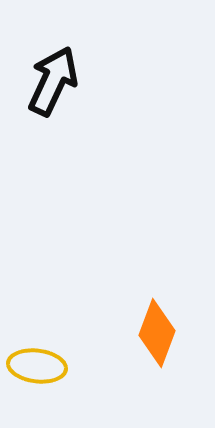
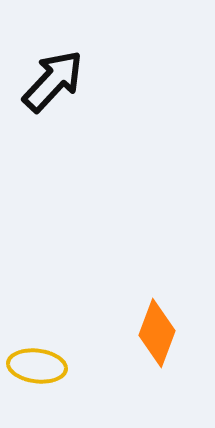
black arrow: rotated 18 degrees clockwise
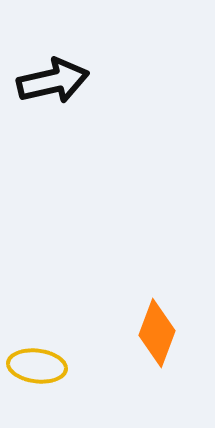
black arrow: rotated 34 degrees clockwise
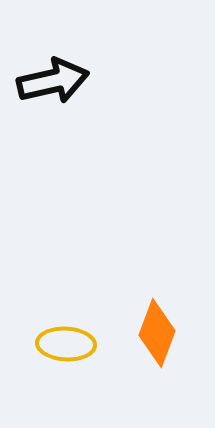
yellow ellipse: moved 29 px right, 22 px up; rotated 4 degrees counterclockwise
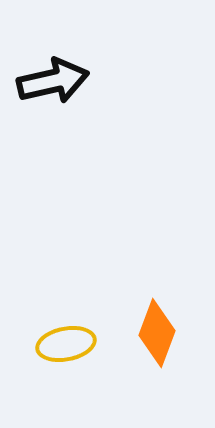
yellow ellipse: rotated 14 degrees counterclockwise
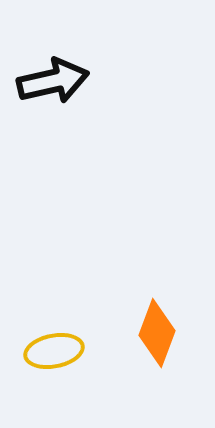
yellow ellipse: moved 12 px left, 7 px down
